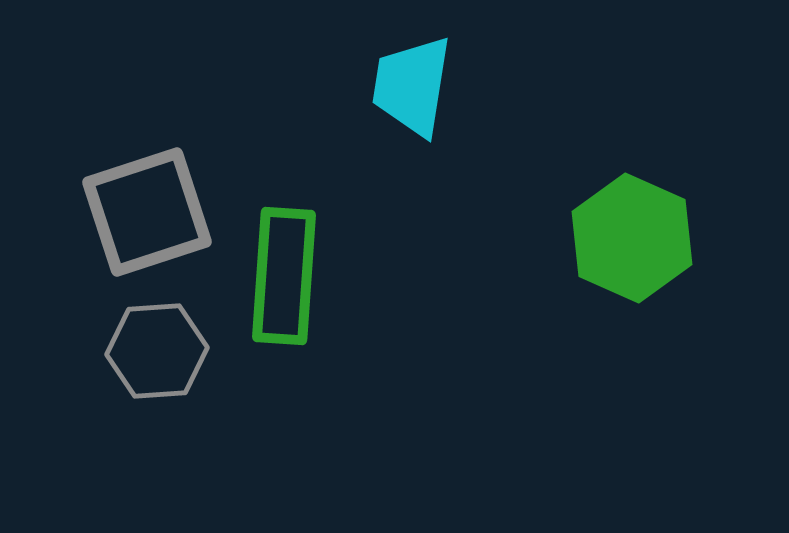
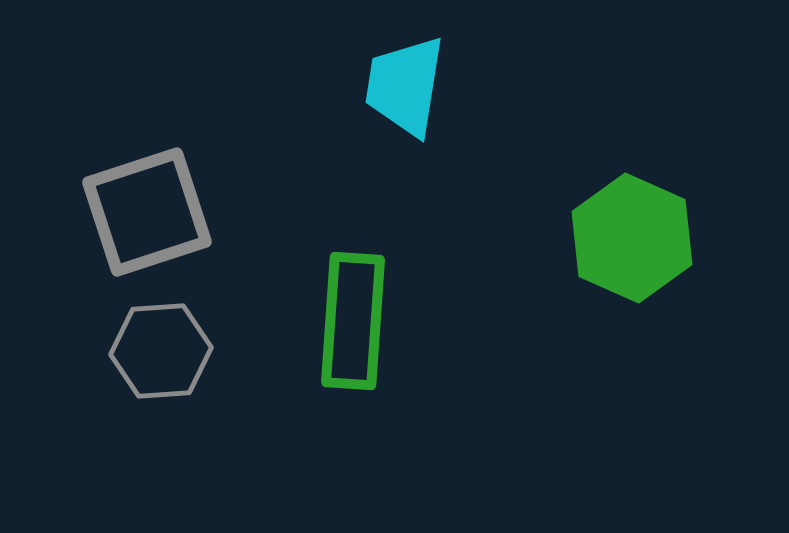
cyan trapezoid: moved 7 px left
green rectangle: moved 69 px right, 45 px down
gray hexagon: moved 4 px right
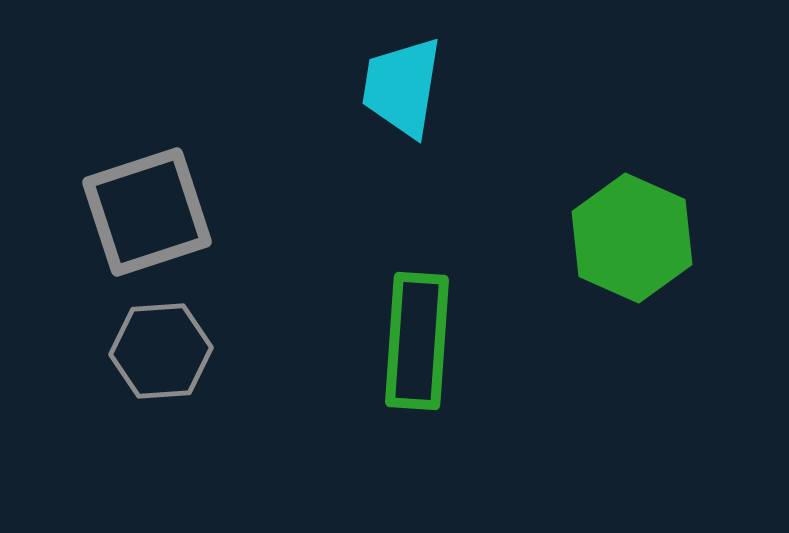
cyan trapezoid: moved 3 px left, 1 px down
green rectangle: moved 64 px right, 20 px down
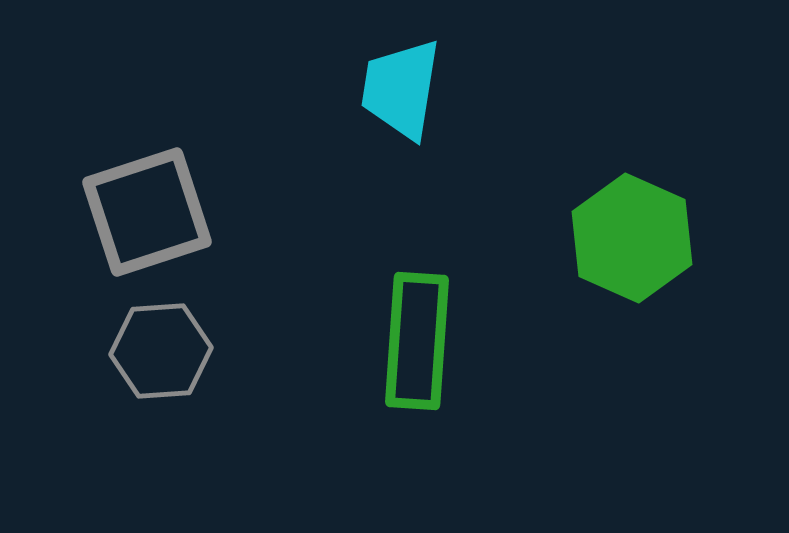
cyan trapezoid: moved 1 px left, 2 px down
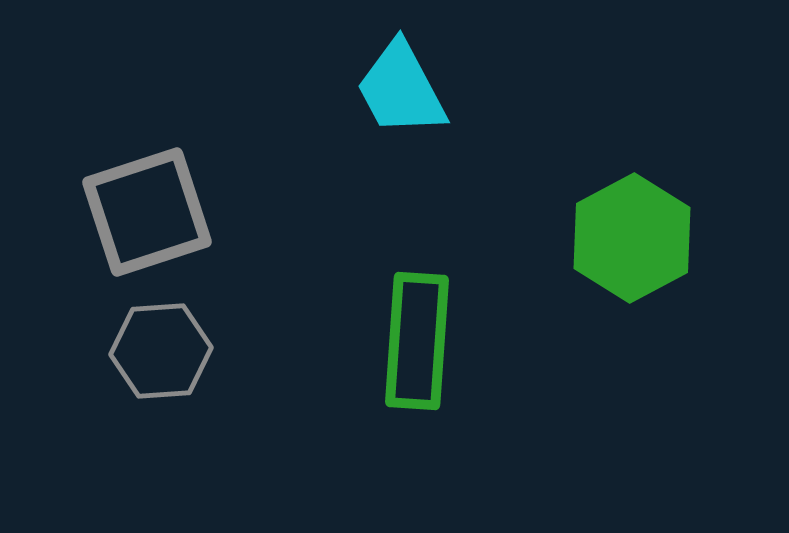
cyan trapezoid: rotated 37 degrees counterclockwise
green hexagon: rotated 8 degrees clockwise
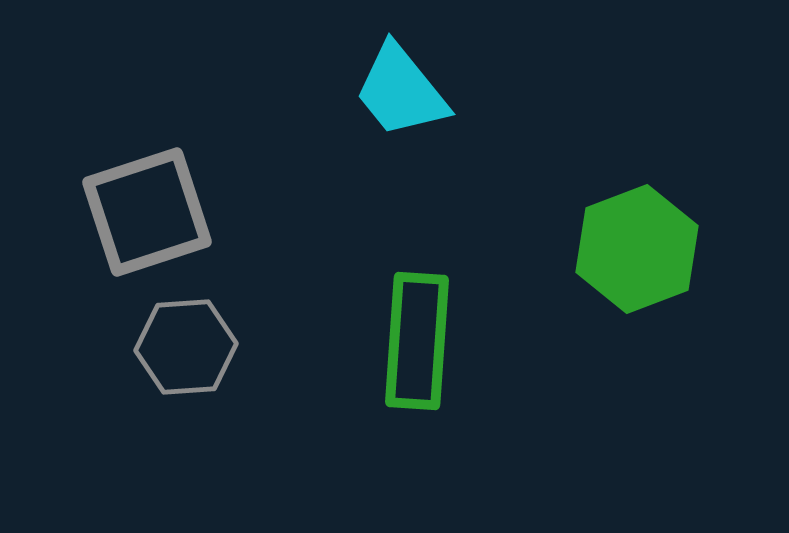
cyan trapezoid: moved 2 px down; rotated 11 degrees counterclockwise
green hexagon: moved 5 px right, 11 px down; rotated 7 degrees clockwise
gray hexagon: moved 25 px right, 4 px up
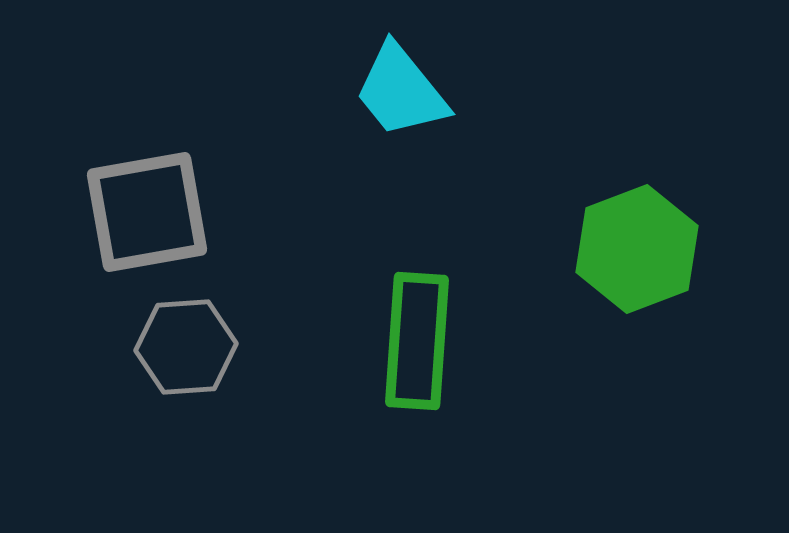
gray square: rotated 8 degrees clockwise
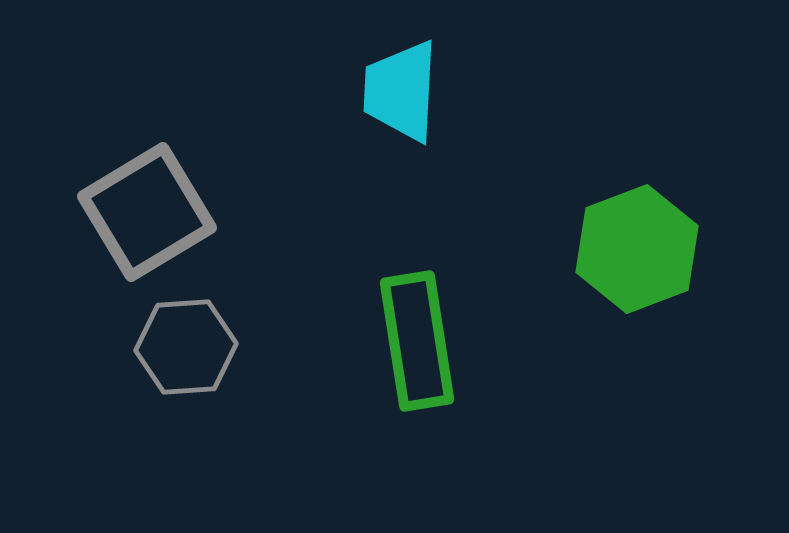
cyan trapezoid: rotated 42 degrees clockwise
gray square: rotated 21 degrees counterclockwise
green rectangle: rotated 13 degrees counterclockwise
